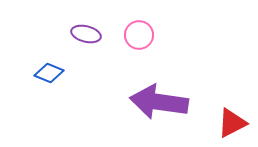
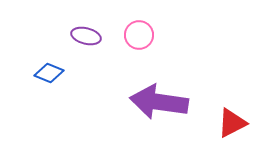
purple ellipse: moved 2 px down
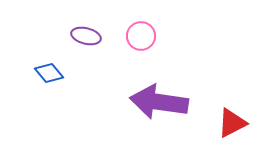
pink circle: moved 2 px right, 1 px down
blue diamond: rotated 28 degrees clockwise
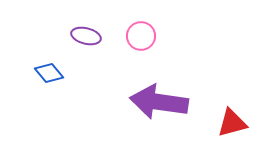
red triangle: rotated 12 degrees clockwise
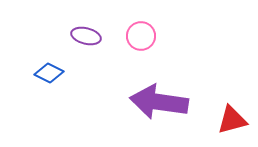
blue diamond: rotated 24 degrees counterclockwise
red triangle: moved 3 px up
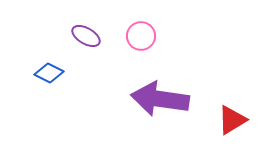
purple ellipse: rotated 16 degrees clockwise
purple arrow: moved 1 px right, 3 px up
red triangle: rotated 16 degrees counterclockwise
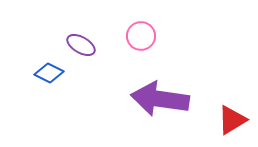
purple ellipse: moved 5 px left, 9 px down
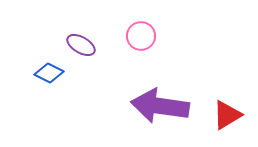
purple arrow: moved 7 px down
red triangle: moved 5 px left, 5 px up
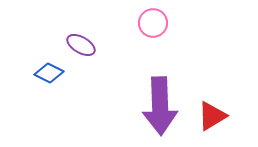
pink circle: moved 12 px right, 13 px up
purple arrow: rotated 100 degrees counterclockwise
red triangle: moved 15 px left, 1 px down
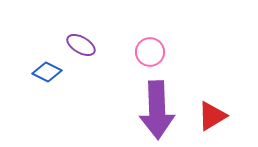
pink circle: moved 3 px left, 29 px down
blue diamond: moved 2 px left, 1 px up
purple arrow: moved 3 px left, 4 px down
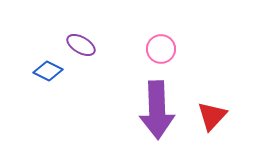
pink circle: moved 11 px right, 3 px up
blue diamond: moved 1 px right, 1 px up
red triangle: rotated 16 degrees counterclockwise
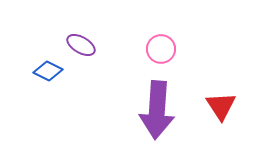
purple arrow: rotated 6 degrees clockwise
red triangle: moved 9 px right, 10 px up; rotated 16 degrees counterclockwise
